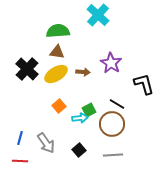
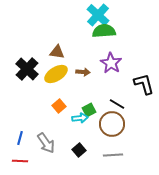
green semicircle: moved 46 px right
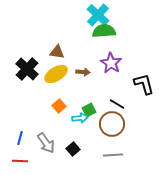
black square: moved 6 px left, 1 px up
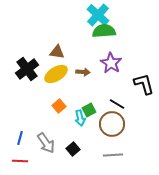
black cross: rotated 10 degrees clockwise
cyan arrow: rotated 84 degrees clockwise
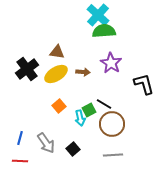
black line: moved 13 px left
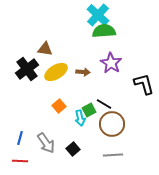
brown triangle: moved 12 px left, 3 px up
yellow ellipse: moved 2 px up
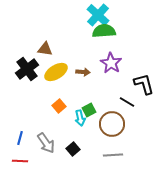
black line: moved 23 px right, 2 px up
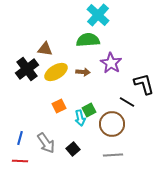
green semicircle: moved 16 px left, 9 px down
orange square: rotated 16 degrees clockwise
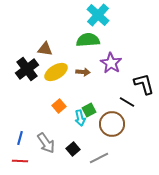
orange square: rotated 16 degrees counterclockwise
gray line: moved 14 px left, 3 px down; rotated 24 degrees counterclockwise
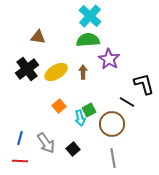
cyan cross: moved 8 px left, 1 px down
brown triangle: moved 7 px left, 12 px up
purple star: moved 2 px left, 4 px up
brown arrow: rotated 96 degrees counterclockwise
gray line: moved 14 px right; rotated 72 degrees counterclockwise
